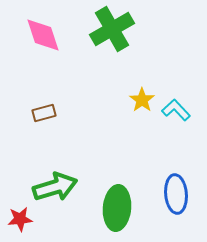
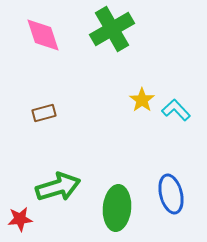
green arrow: moved 3 px right
blue ellipse: moved 5 px left; rotated 9 degrees counterclockwise
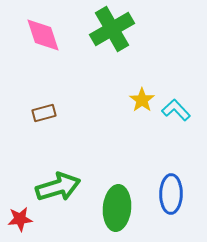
blue ellipse: rotated 15 degrees clockwise
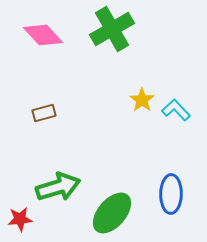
pink diamond: rotated 24 degrees counterclockwise
green ellipse: moved 5 px left, 5 px down; rotated 36 degrees clockwise
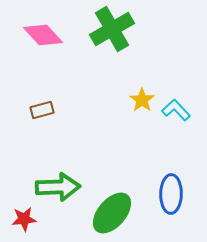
brown rectangle: moved 2 px left, 3 px up
green arrow: rotated 15 degrees clockwise
red star: moved 4 px right
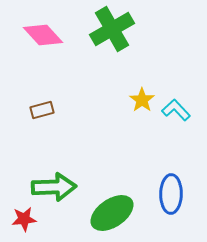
green arrow: moved 4 px left
green ellipse: rotated 15 degrees clockwise
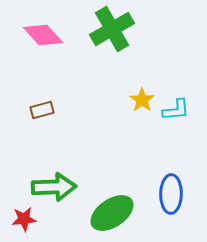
cyan L-shape: rotated 128 degrees clockwise
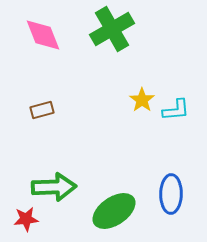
pink diamond: rotated 21 degrees clockwise
green ellipse: moved 2 px right, 2 px up
red star: moved 2 px right
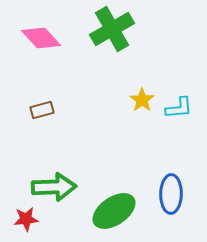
pink diamond: moved 2 px left, 3 px down; rotated 21 degrees counterclockwise
cyan L-shape: moved 3 px right, 2 px up
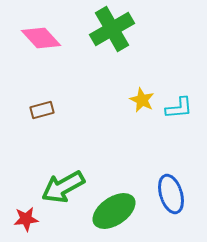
yellow star: rotated 10 degrees counterclockwise
green arrow: moved 9 px right; rotated 153 degrees clockwise
blue ellipse: rotated 18 degrees counterclockwise
